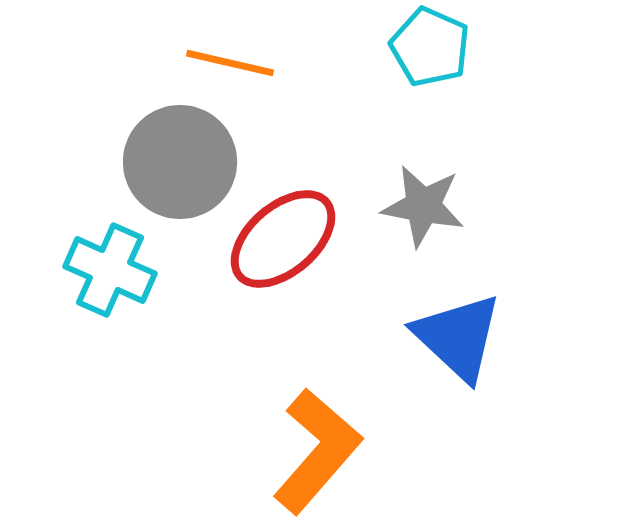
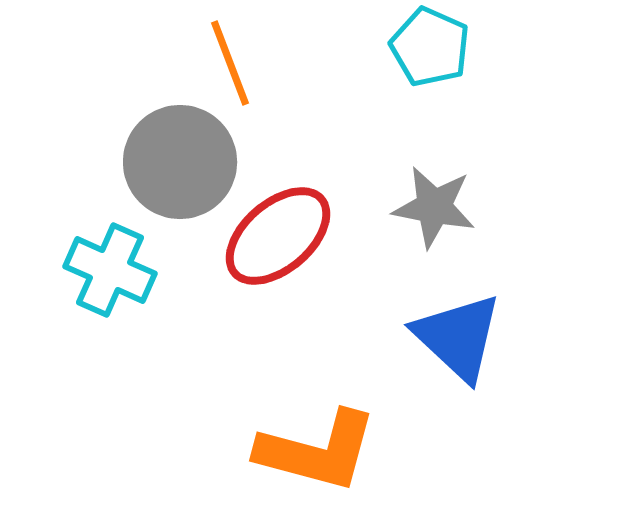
orange line: rotated 56 degrees clockwise
gray star: moved 11 px right, 1 px down
red ellipse: moved 5 px left, 3 px up
orange L-shape: rotated 64 degrees clockwise
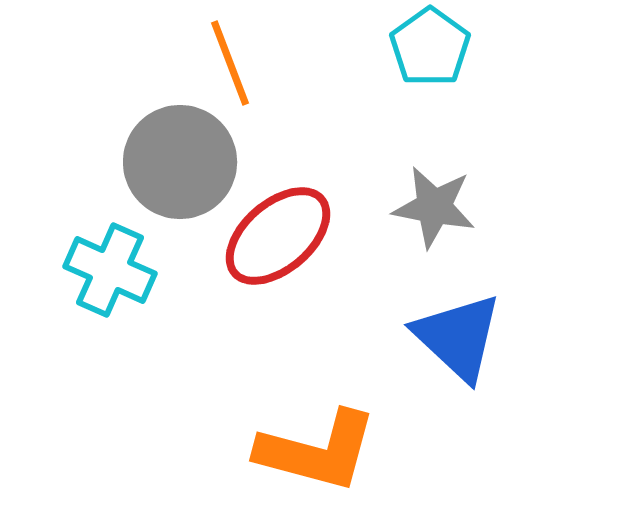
cyan pentagon: rotated 12 degrees clockwise
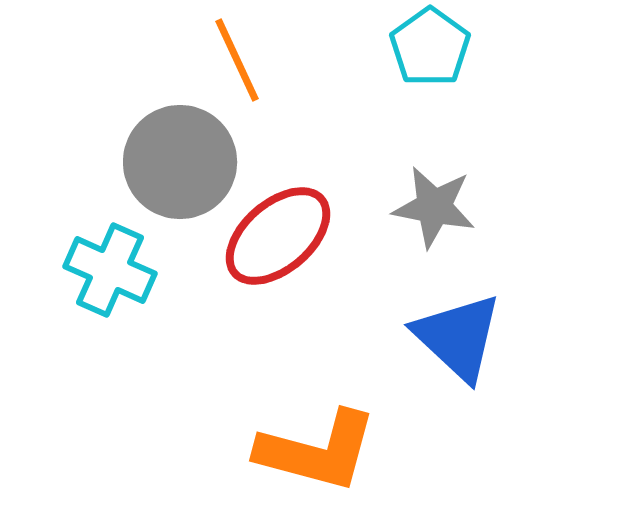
orange line: moved 7 px right, 3 px up; rotated 4 degrees counterclockwise
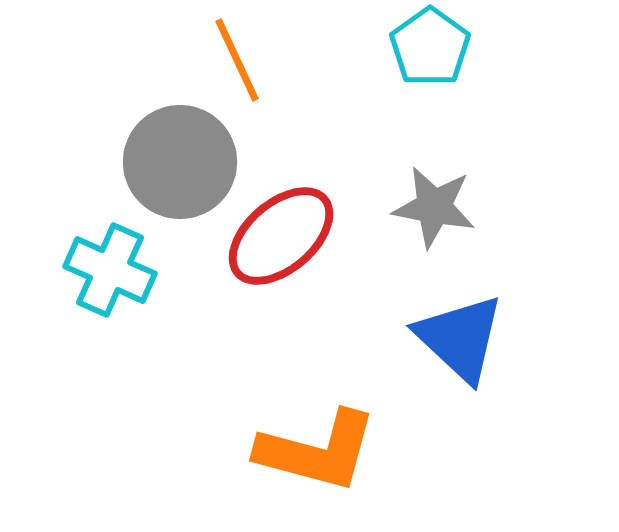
red ellipse: moved 3 px right
blue triangle: moved 2 px right, 1 px down
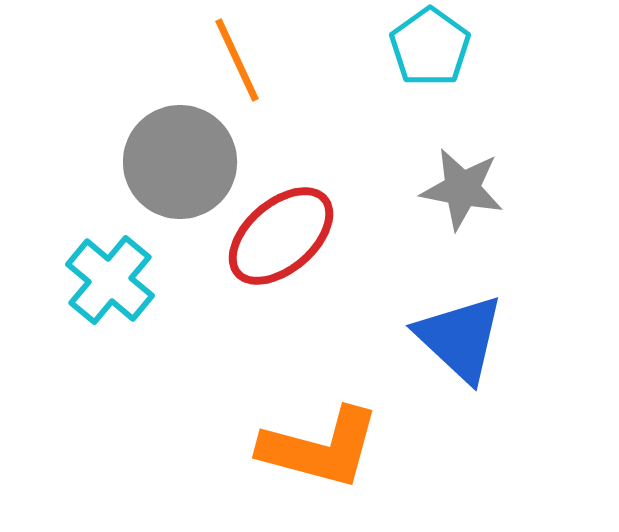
gray star: moved 28 px right, 18 px up
cyan cross: moved 10 px down; rotated 16 degrees clockwise
orange L-shape: moved 3 px right, 3 px up
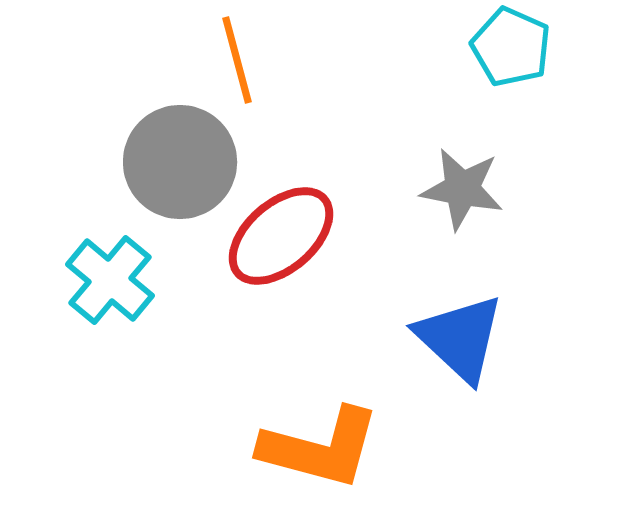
cyan pentagon: moved 81 px right; rotated 12 degrees counterclockwise
orange line: rotated 10 degrees clockwise
